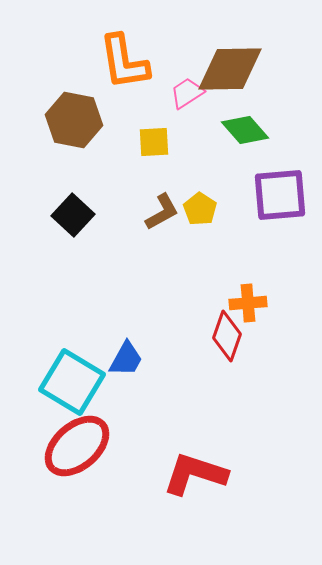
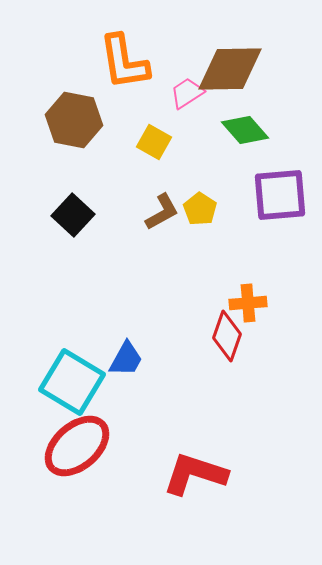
yellow square: rotated 32 degrees clockwise
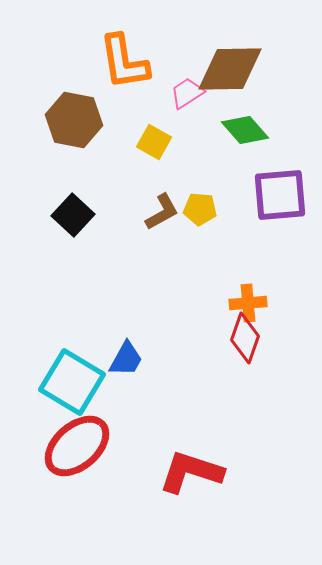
yellow pentagon: rotated 28 degrees counterclockwise
red diamond: moved 18 px right, 2 px down
red L-shape: moved 4 px left, 2 px up
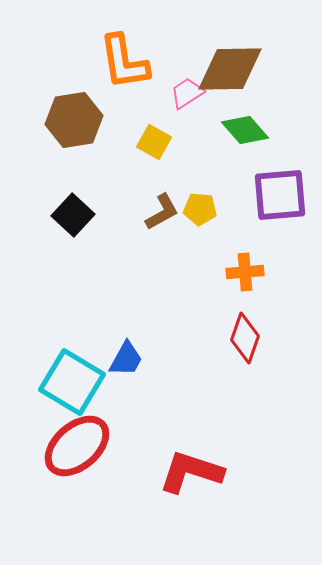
brown hexagon: rotated 20 degrees counterclockwise
orange cross: moved 3 px left, 31 px up
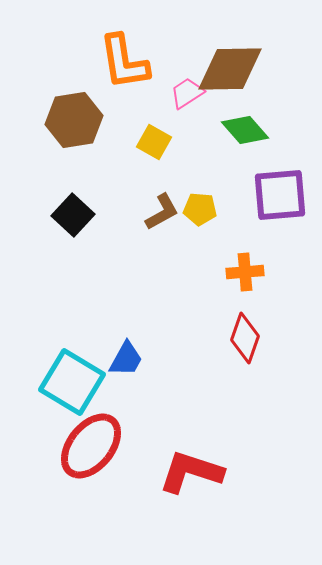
red ellipse: moved 14 px right; rotated 10 degrees counterclockwise
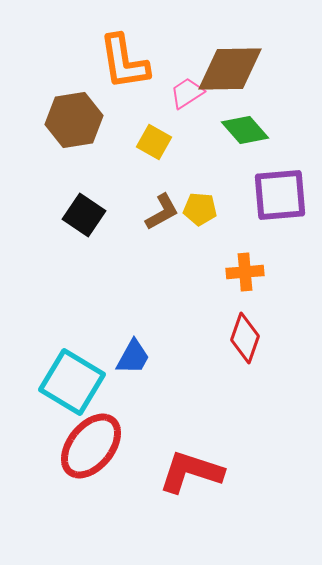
black square: moved 11 px right; rotated 9 degrees counterclockwise
blue trapezoid: moved 7 px right, 2 px up
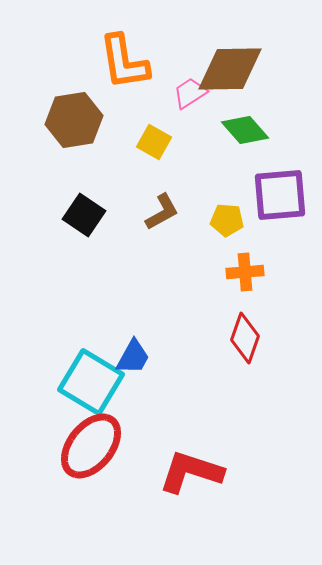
pink trapezoid: moved 3 px right
yellow pentagon: moved 27 px right, 11 px down
cyan square: moved 19 px right
